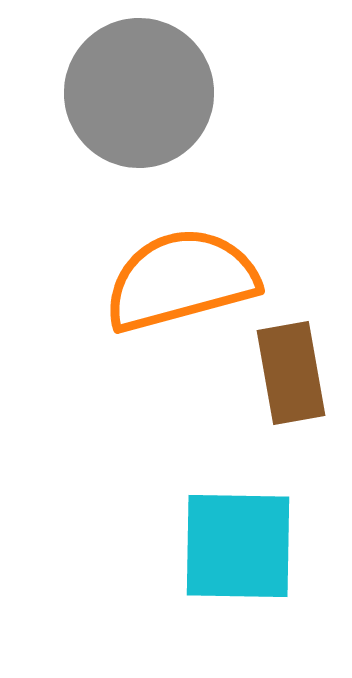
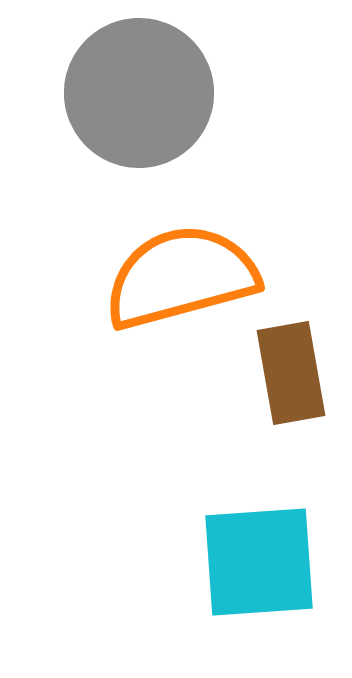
orange semicircle: moved 3 px up
cyan square: moved 21 px right, 16 px down; rotated 5 degrees counterclockwise
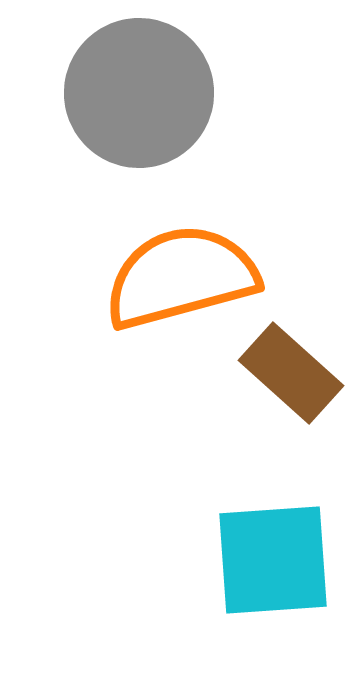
brown rectangle: rotated 38 degrees counterclockwise
cyan square: moved 14 px right, 2 px up
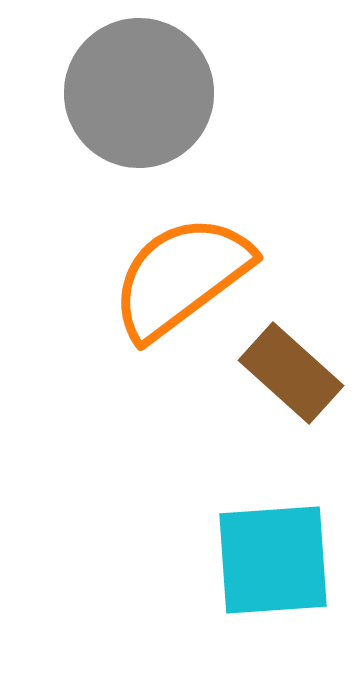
orange semicircle: rotated 22 degrees counterclockwise
